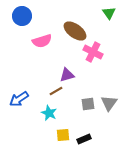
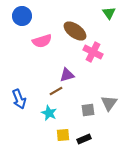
blue arrow: rotated 78 degrees counterclockwise
gray square: moved 6 px down
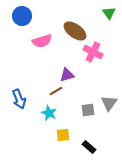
black rectangle: moved 5 px right, 8 px down; rotated 64 degrees clockwise
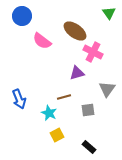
pink semicircle: rotated 54 degrees clockwise
purple triangle: moved 10 px right, 2 px up
brown line: moved 8 px right, 6 px down; rotated 16 degrees clockwise
gray triangle: moved 2 px left, 14 px up
yellow square: moved 6 px left; rotated 24 degrees counterclockwise
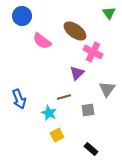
purple triangle: rotated 28 degrees counterclockwise
black rectangle: moved 2 px right, 2 px down
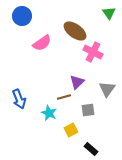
pink semicircle: moved 2 px down; rotated 72 degrees counterclockwise
purple triangle: moved 9 px down
yellow square: moved 14 px right, 5 px up
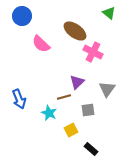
green triangle: rotated 16 degrees counterclockwise
pink semicircle: moved 1 px left, 1 px down; rotated 78 degrees clockwise
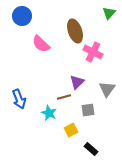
green triangle: rotated 32 degrees clockwise
brown ellipse: rotated 35 degrees clockwise
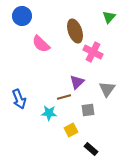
green triangle: moved 4 px down
cyan star: rotated 21 degrees counterclockwise
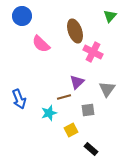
green triangle: moved 1 px right, 1 px up
cyan star: rotated 21 degrees counterclockwise
